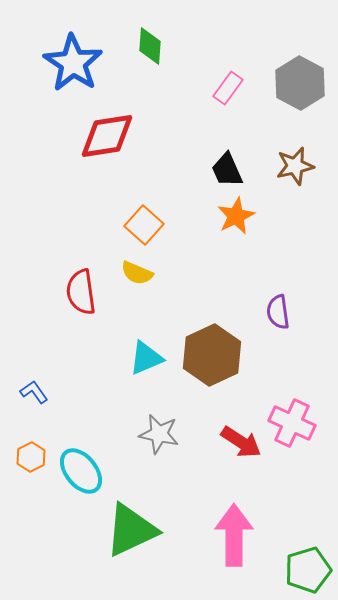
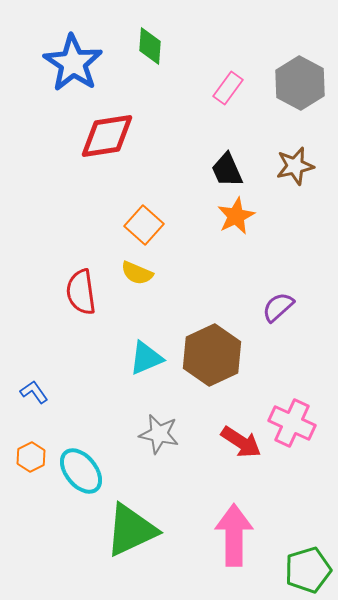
purple semicircle: moved 5 px up; rotated 56 degrees clockwise
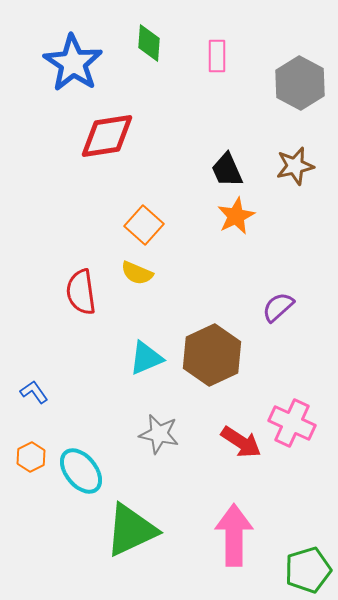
green diamond: moved 1 px left, 3 px up
pink rectangle: moved 11 px left, 32 px up; rotated 36 degrees counterclockwise
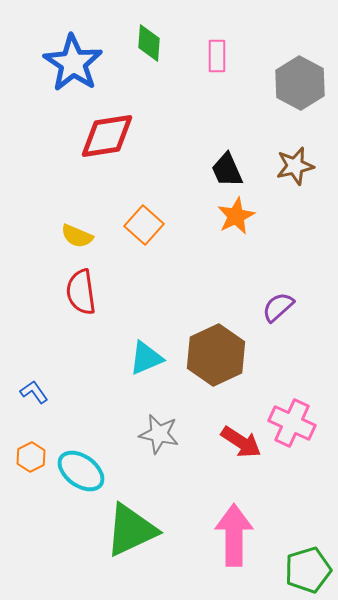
yellow semicircle: moved 60 px left, 37 px up
brown hexagon: moved 4 px right
cyan ellipse: rotated 15 degrees counterclockwise
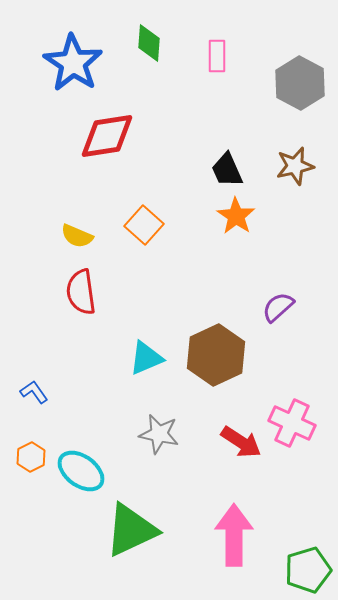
orange star: rotated 12 degrees counterclockwise
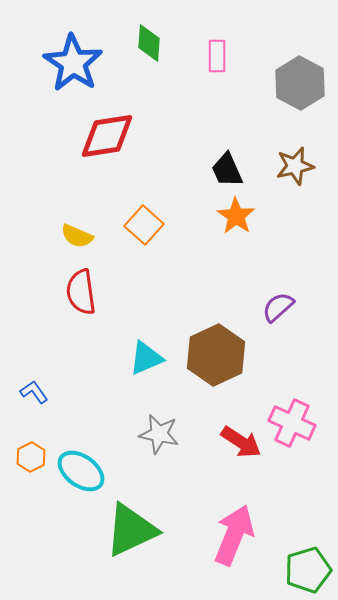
pink arrow: rotated 22 degrees clockwise
